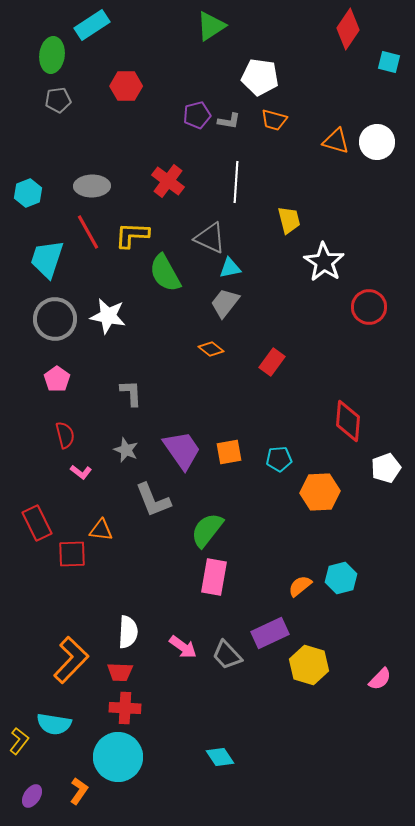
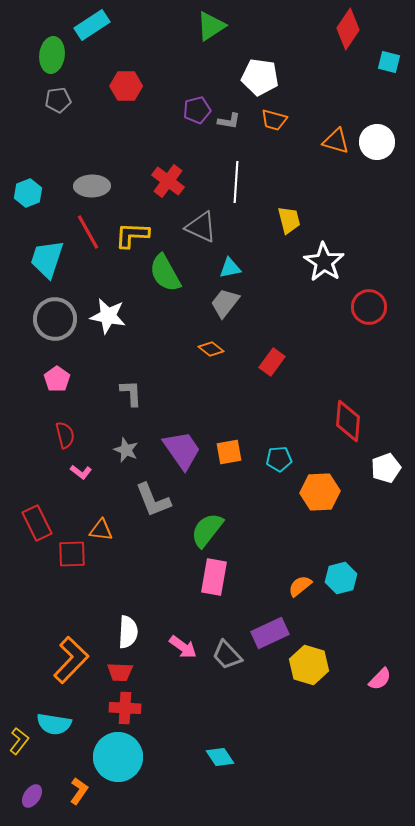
purple pentagon at (197, 115): moved 5 px up
gray triangle at (210, 238): moved 9 px left, 11 px up
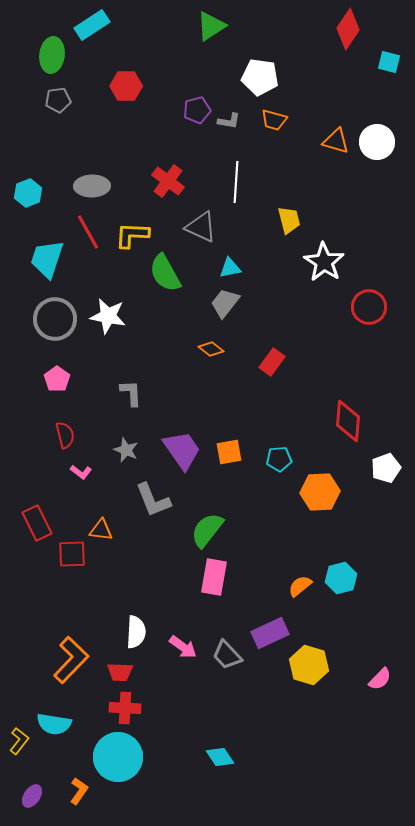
white semicircle at (128, 632): moved 8 px right
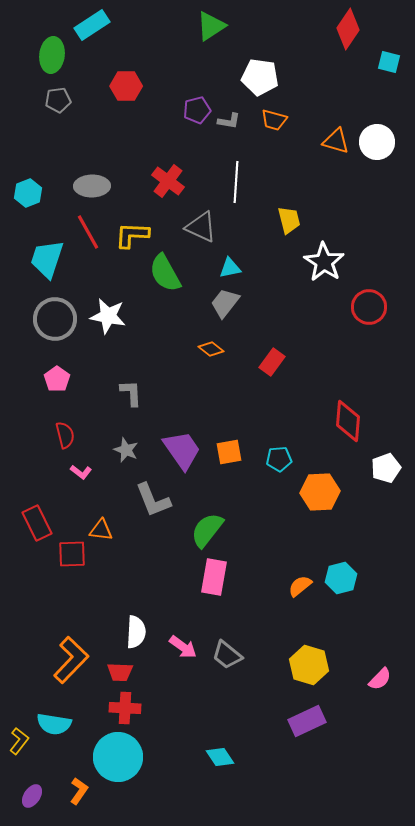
purple rectangle at (270, 633): moved 37 px right, 88 px down
gray trapezoid at (227, 655): rotated 8 degrees counterclockwise
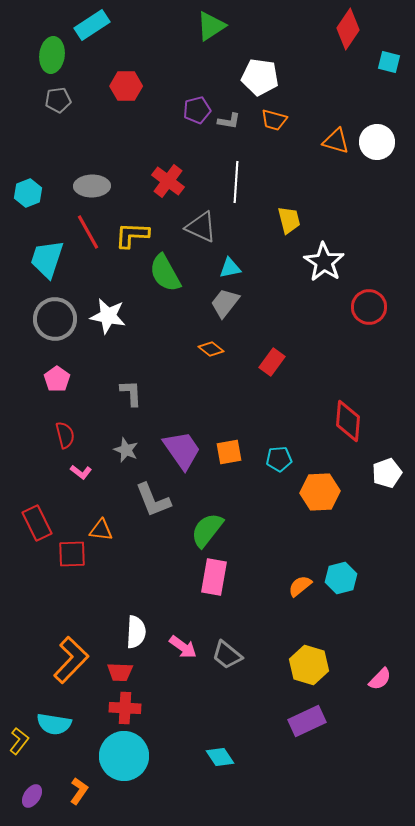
white pentagon at (386, 468): moved 1 px right, 5 px down
cyan circle at (118, 757): moved 6 px right, 1 px up
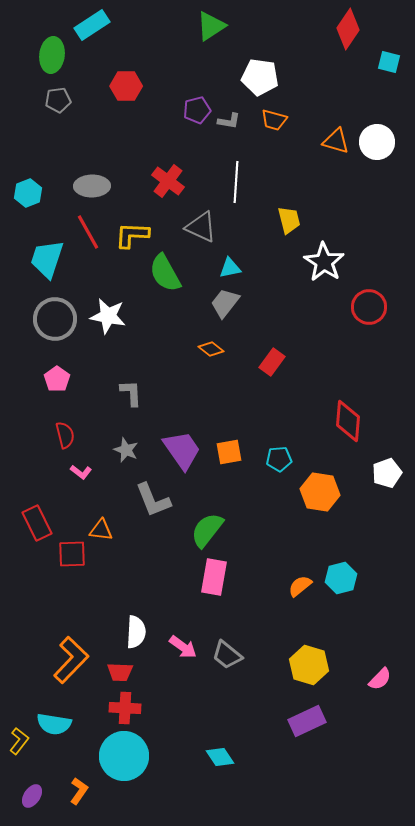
orange hexagon at (320, 492): rotated 12 degrees clockwise
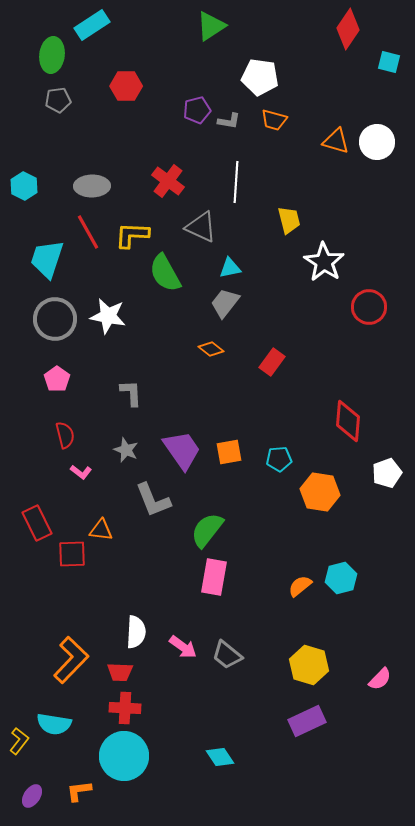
cyan hexagon at (28, 193): moved 4 px left, 7 px up; rotated 12 degrees counterclockwise
orange L-shape at (79, 791): rotated 132 degrees counterclockwise
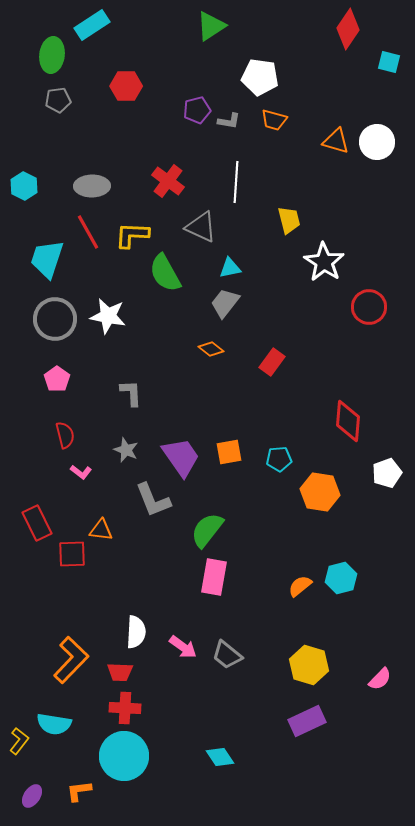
purple trapezoid at (182, 450): moved 1 px left, 7 px down
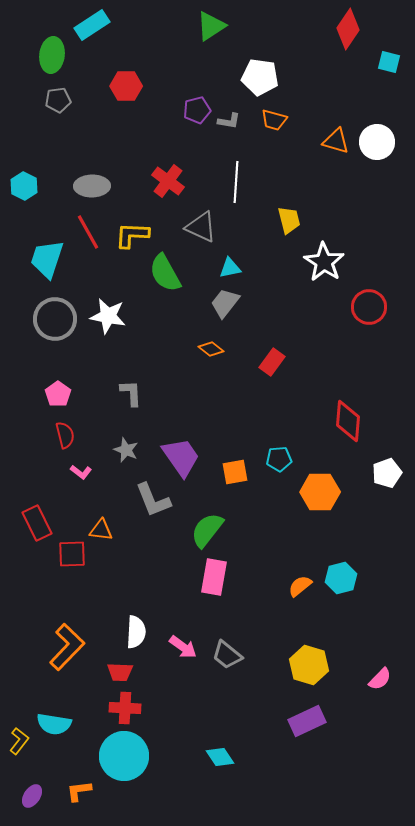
pink pentagon at (57, 379): moved 1 px right, 15 px down
orange square at (229, 452): moved 6 px right, 20 px down
orange hexagon at (320, 492): rotated 9 degrees counterclockwise
orange L-shape at (71, 660): moved 4 px left, 13 px up
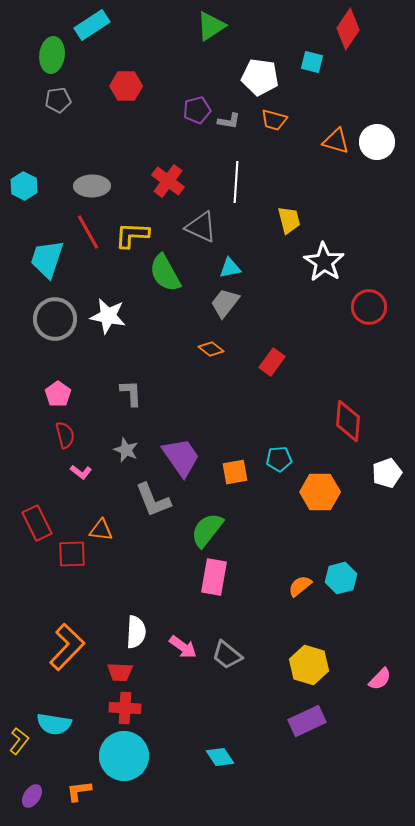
cyan square at (389, 62): moved 77 px left
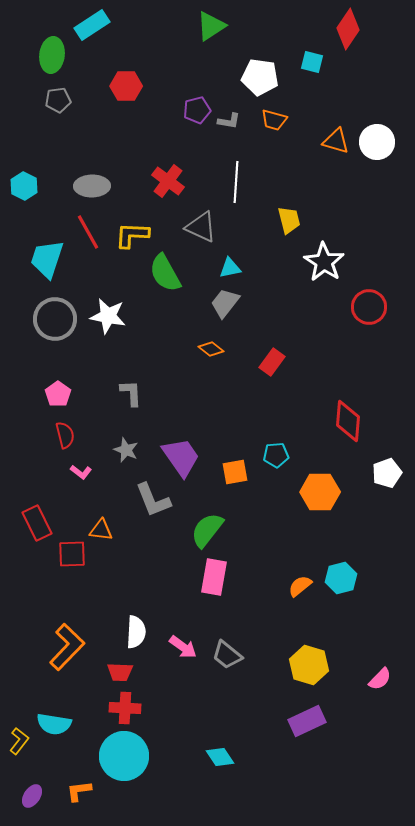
cyan pentagon at (279, 459): moved 3 px left, 4 px up
